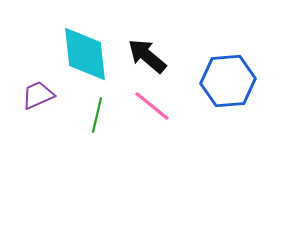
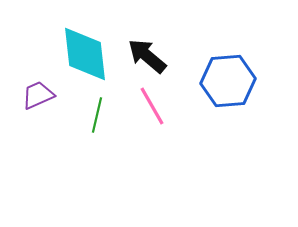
pink line: rotated 21 degrees clockwise
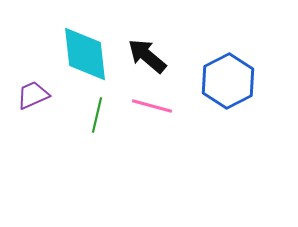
blue hexagon: rotated 22 degrees counterclockwise
purple trapezoid: moved 5 px left
pink line: rotated 45 degrees counterclockwise
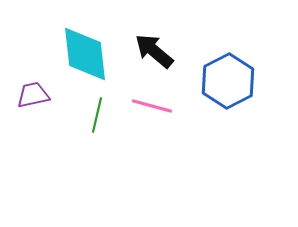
black arrow: moved 7 px right, 5 px up
purple trapezoid: rotated 12 degrees clockwise
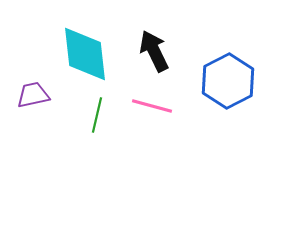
black arrow: rotated 24 degrees clockwise
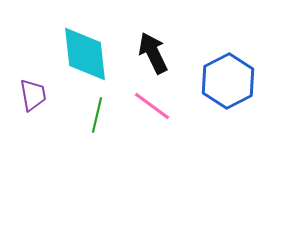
black arrow: moved 1 px left, 2 px down
purple trapezoid: rotated 92 degrees clockwise
pink line: rotated 21 degrees clockwise
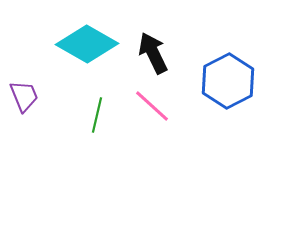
cyan diamond: moved 2 px right, 10 px up; rotated 54 degrees counterclockwise
purple trapezoid: moved 9 px left, 1 px down; rotated 12 degrees counterclockwise
pink line: rotated 6 degrees clockwise
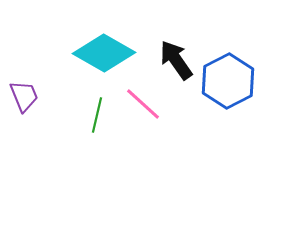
cyan diamond: moved 17 px right, 9 px down
black arrow: moved 23 px right, 7 px down; rotated 9 degrees counterclockwise
pink line: moved 9 px left, 2 px up
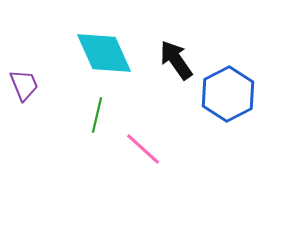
cyan diamond: rotated 36 degrees clockwise
blue hexagon: moved 13 px down
purple trapezoid: moved 11 px up
pink line: moved 45 px down
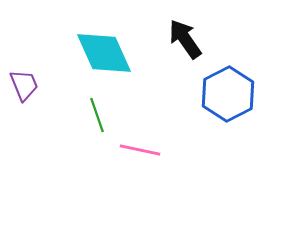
black arrow: moved 9 px right, 21 px up
green line: rotated 32 degrees counterclockwise
pink line: moved 3 px left, 1 px down; rotated 30 degrees counterclockwise
